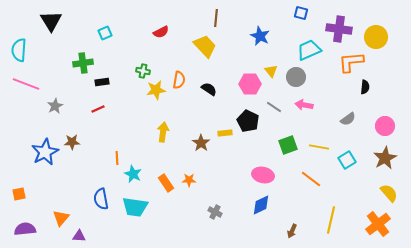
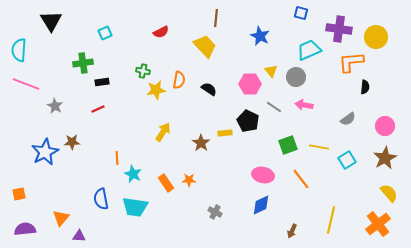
gray star at (55, 106): rotated 14 degrees counterclockwise
yellow arrow at (163, 132): rotated 24 degrees clockwise
orange line at (311, 179): moved 10 px left; rotated 15 degrees clockwise
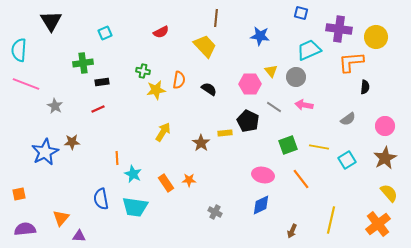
blue star at (260, 36): rotated 18 degrees counterclockwise
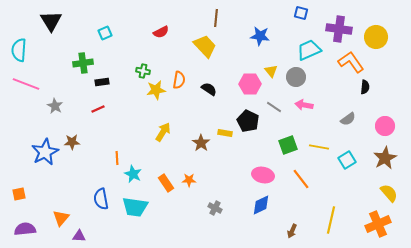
orange L-shape at (351, 62): rotated 60 degrees clockwise
yellow rectangle at (225, 133): rotated 16 degrees clockwise
gray cross at (215, 212): moved 4 px up
orange cross at (378, 224): rotated 15 degrees clockwise
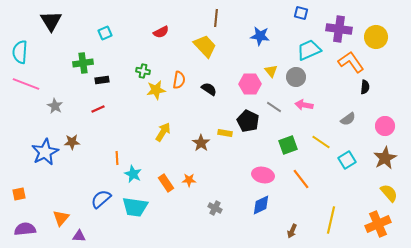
cyan semicircle at (19, 50): moved 1 px right, 2 px down
black rectangle at (102, 82): moved 2 px up
yellow line at (319, 147): moved 2 px right, 5 px up; rotated 24 degrees clockwise
blue semicircle at (101, 199): rotated 60 degrees clockwise
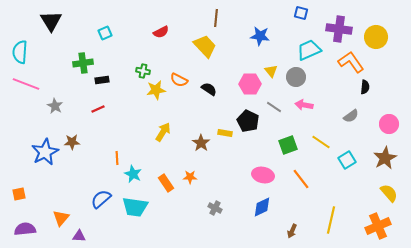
orange semicircle at (179, 80): rotated 108 degrees clockwise
gray semicircle at (348, 119): moved 3 px right, 3 px up
pink circle at (385, 126): moved 4 px right, 2 px up
orange star at (189, 180): moved 1 px right, 3 px up
blue diamond at (261, 205): moved 1 px right, 2 px down
orange cross at (378, 224): moved 2 px down
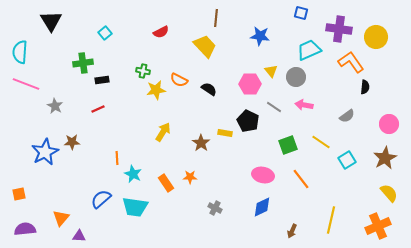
cyan square at (105, 33): rotated 16 degrees counterclockwise
gray semicircle at (351, 116): moved 4 px left
